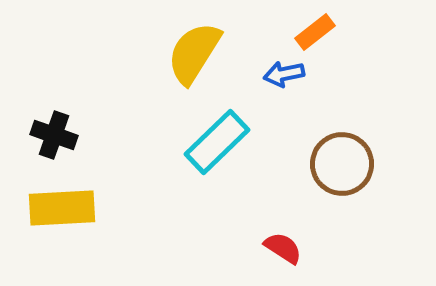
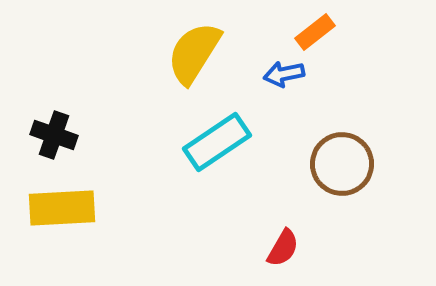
cyan rectangle: rotated 10 degrees clockwise
red semicircle: rotated 87 degrees clockwise
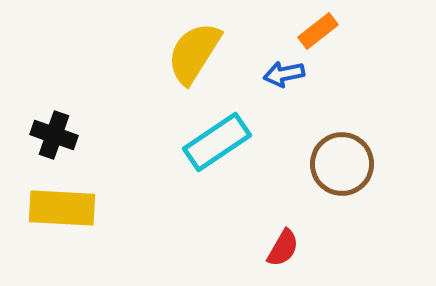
orange rectangle: moved 3 px right, 1 px up
yellow rectangle: rotated 6 degrees clockwise
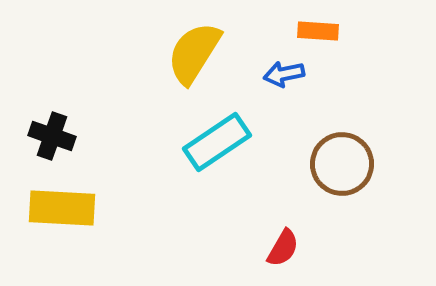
orange rectangle: rotated 42 degrees clockwise
black cross: moved 2 px left, 1 px down
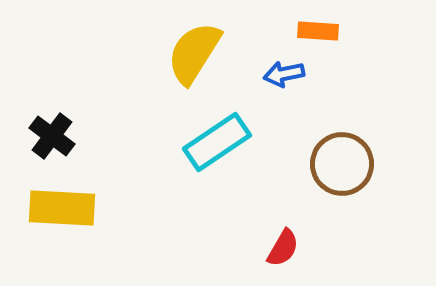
black cross: rotated 18 degrees clockwise
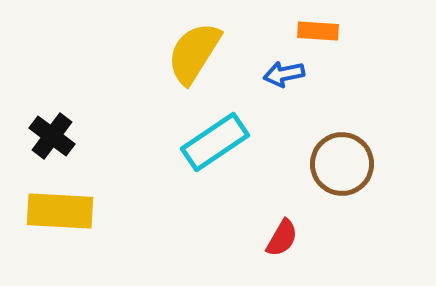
cyan rectangle: moved 2 px left
yellow rectangle: moved 2 px left, 3 px down
red semicircle: moved 1 px left, 10 px up
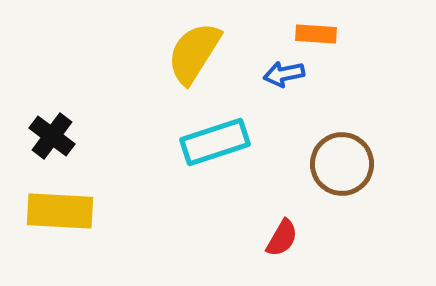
orange rectangle: moved 2 px left, 3 px down
cyan rectangle: rotated 16 degrees clockwise
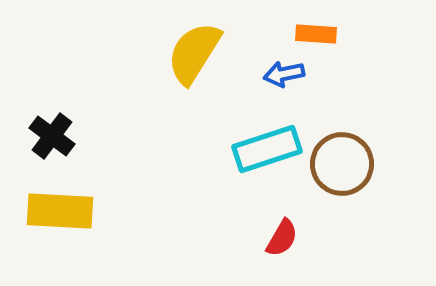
cyan rectangle: moved 52 px right, 7 px down
